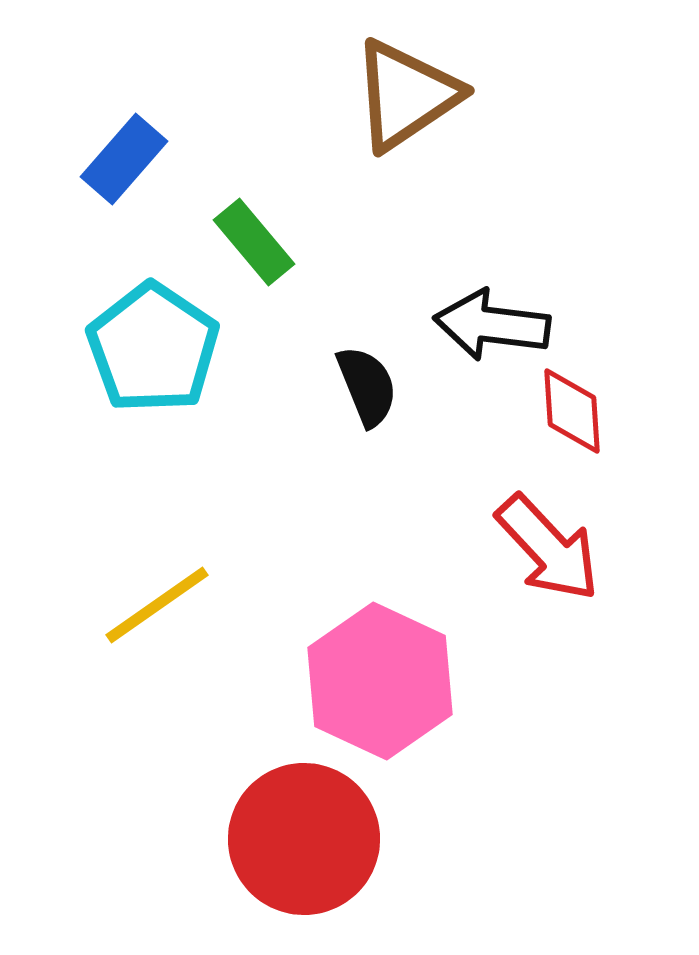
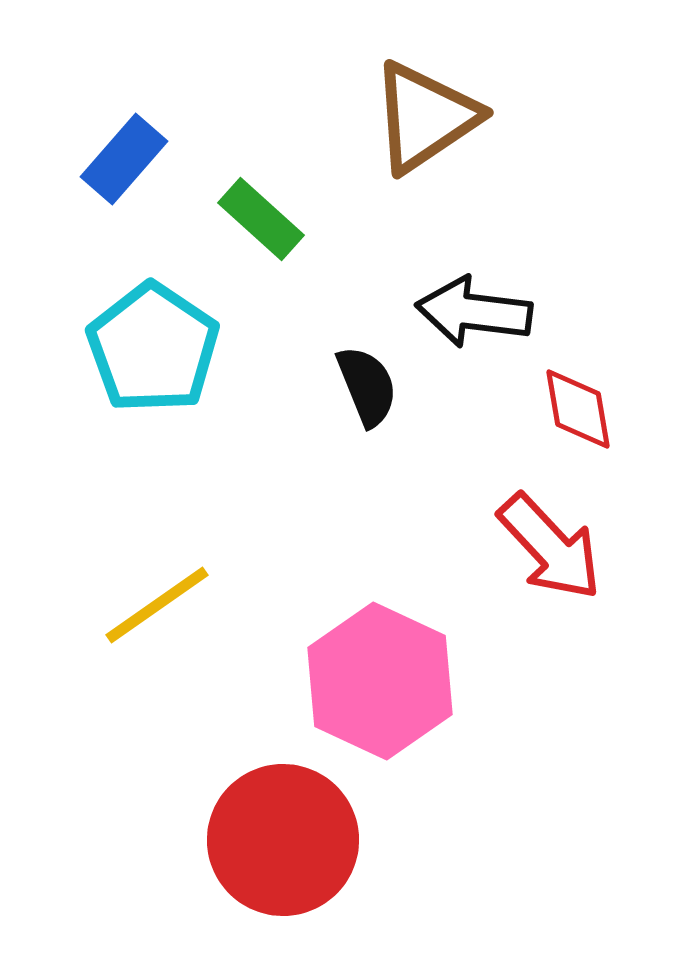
brown triangle: moved 19 px right, 22 px down
green rectangle: moved 7 px right, 23 px up; rotated 8 degrees counterclockwise
black arrow: moved 18 px left, 13 px up
red diamond: moved 6 px right, 2 px up; rotated 6 degrees counterclockwise
red arrow: moved 2 px right, 1 px up
red circle: moved 21 px left, 1 px down
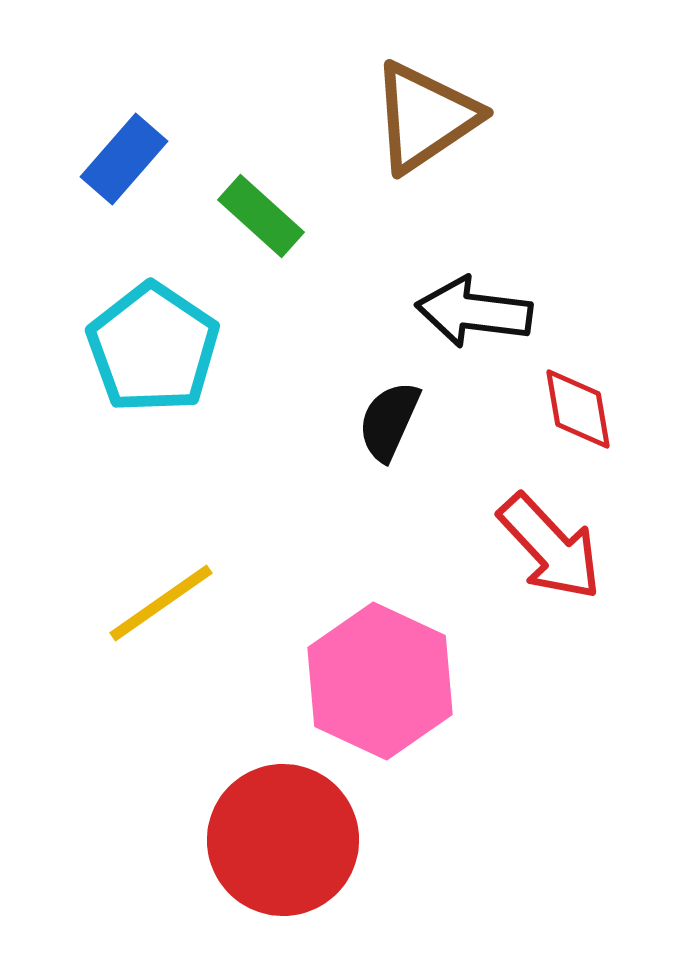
green rectangle: moved 3 px up
black semicircle: moved 22 px right, 35 px down; rotated 134 degrees counterclockwise
yellow line: moved 4 px right, 2 px up
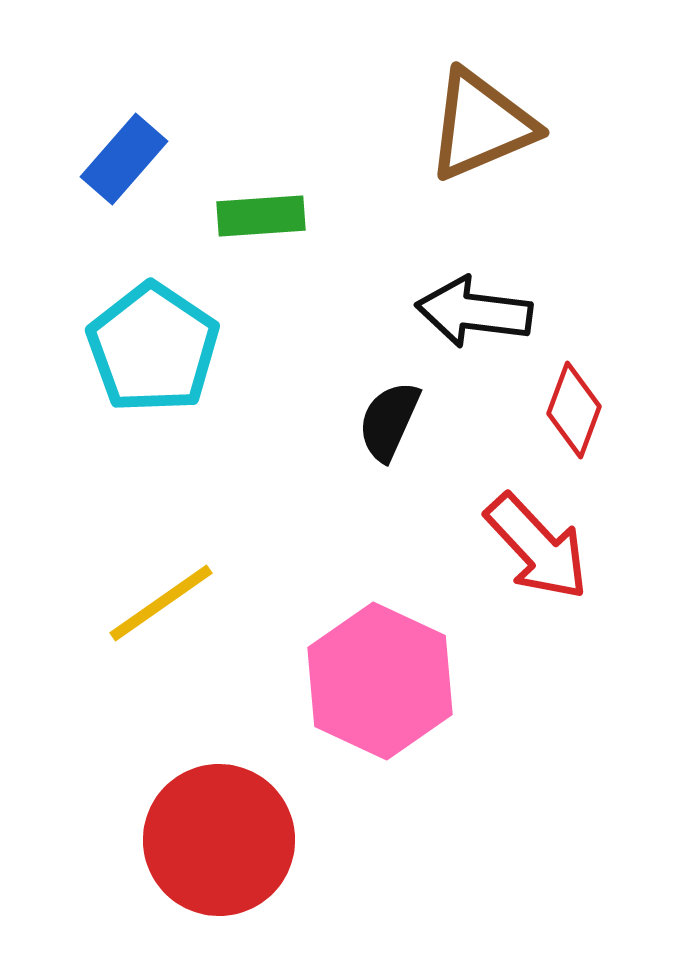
brown triangle: moved 56 px right, 8 px down; rotated 11 degrees clockwise
green rectangle: rotated 46 degrees counterclockwise
red diamond: moved 4 px left, 1 px down; rotated 30 degrees clockwise
red arrow: moved 13 px left
red circle: moved 64 px left
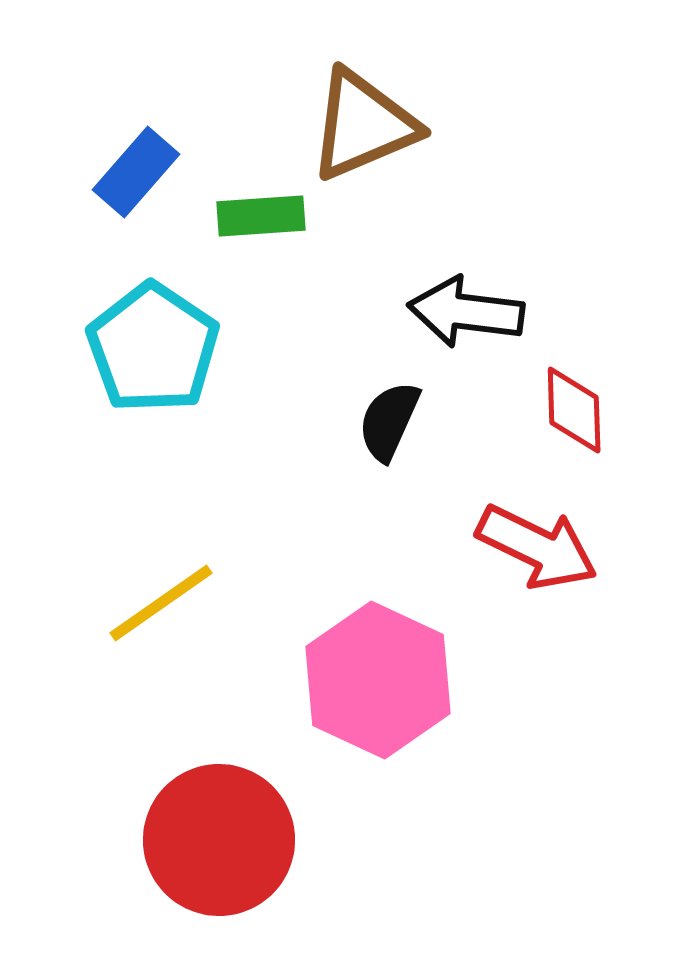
brown triangle: moved 118 px left
blue rectangle: moved 12 px right, 13 px down
black arrow: moved 8 px left
red diamond: rotated 22 degrees counterclockwise
red arrow: rotated 21 degrees counterclockwise
pink hexagon: moved 2 px left, 1 px up
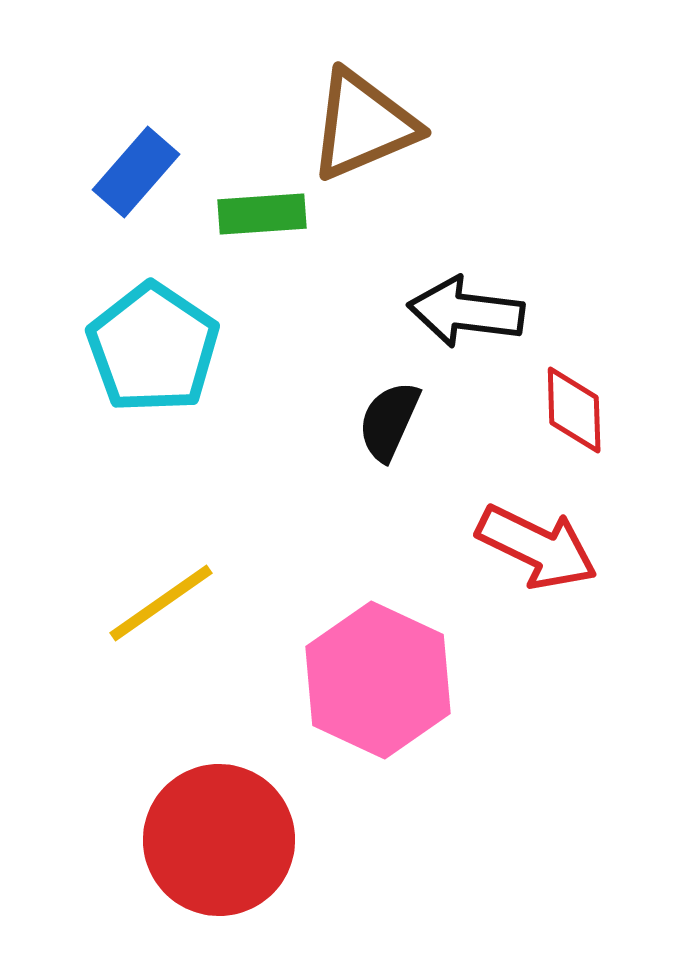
green rectangle: moved 1 px right, 2 px up
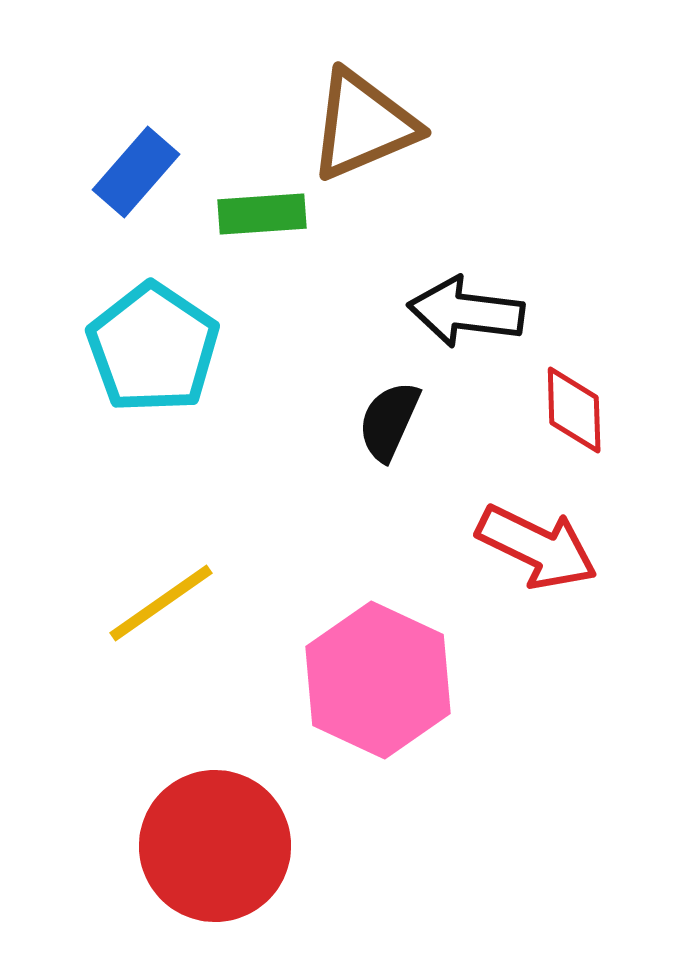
red circle: moved 4 px left, 6 px down
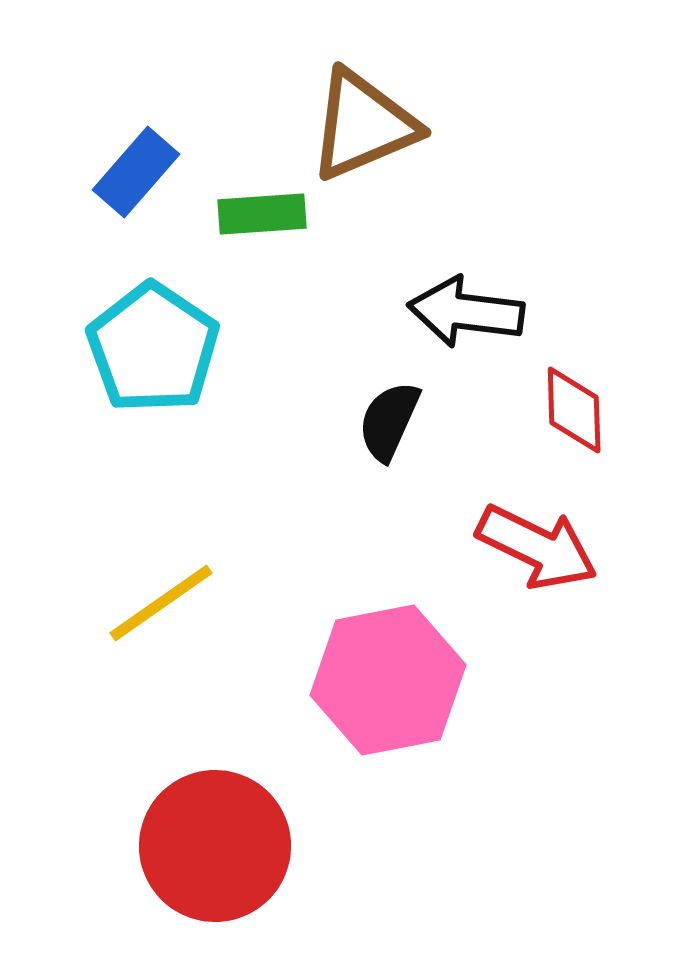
pink hexagon: moved 10 px right; rotated 24 degrees clockwise
